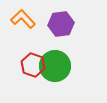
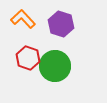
purple hexagon: rotated 25 degrees clockwise
red hexagon: moved 5 px left, 7 px up
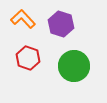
green circle: moved 19 px right
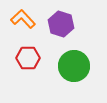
red hexagon: rotated 20 degrees counterclockwise
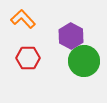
purple hexagon: moved 10 px right, 12 px down; rotated 10 degrees clockwise
green circle: moved 10 px right, 5 px up
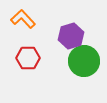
purple hexagon: rotated 15 degrees clockwise
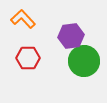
purple hexagon: rotated 10 degrees clockwise
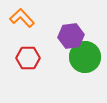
orange L-shape: moved 1 px left, 1 px up
green circle: moved 1 px right, 4 px up
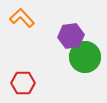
red hexagon: moved 5 px left, 25 px down
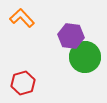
purple hexagon: rotated 15 degrees clockwise
red hexagon: rotated 15 degrees counterclockwise
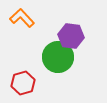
green circle: moved 27 px left
